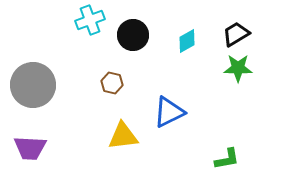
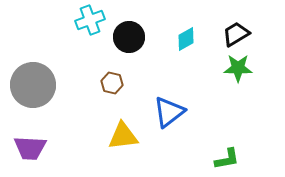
black circle: moved 4 px left, 2 px down
cyan diamond: moved 1 px left, 2 px up
blue triangle: rotated 12 degrees counterclockwise
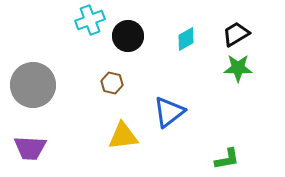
black circle: moved 1 px left, 1 px up
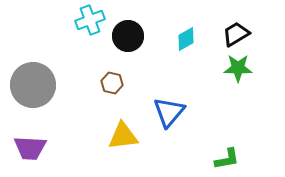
blue triangle: rotated 12 degrees counterclockwise
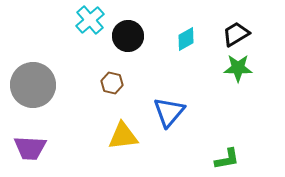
cyan cross: rotated 20 degrees counterclockwise
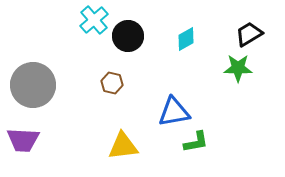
cyan cross: moved 4 px right
black trapezoid: moved 13 px right
blue triangle: moved 5 px right; rotated 40 degrees clockwise
yellow triangle: moved 10 px down
purple trapezoid: moved 7 px left, 8 px up
green L-shape: moved 31 px left, 17 px up
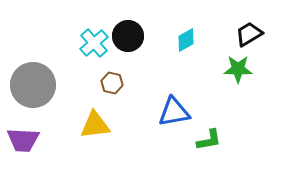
cyan cross: moved 23 px down
cyan diamond: moved 1 px down
green star: moved 1 px down
green L-shape: moved 13 px right, 2 px up
yellow triangle: moved 28 px left, 21 px up
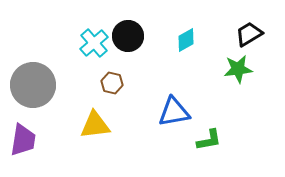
green star: rotated 8 degrees counterclockwise
purple trapezoid: rotated 84 degrees counterclockwise
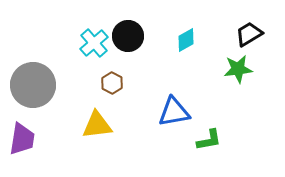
brown hexagon: rotated 15 degrees clockwise
yellow triangle: moved 2 px right
purple trapezoid: moved 1 px left, 1 px up
